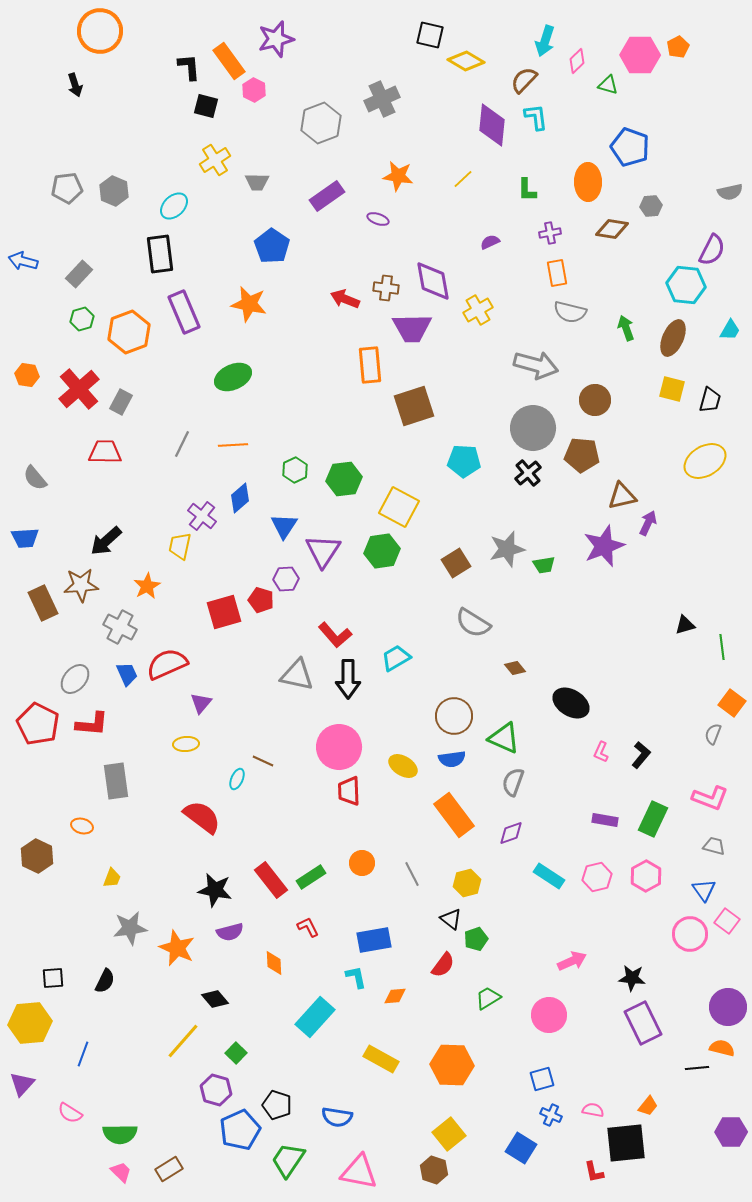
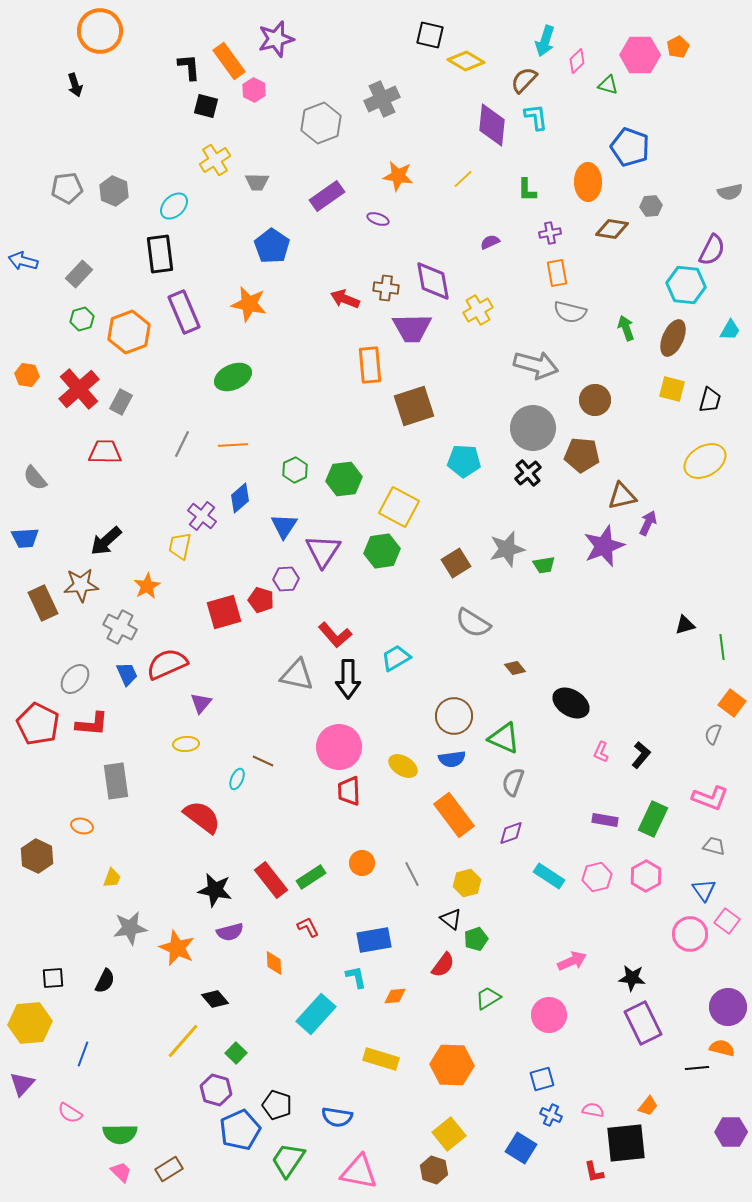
cyan rectangle at (315, 1017): moved 1 px right, 3 px up
yellow rectangle at (381, 1059): rotated 12 degrees counterclockwise
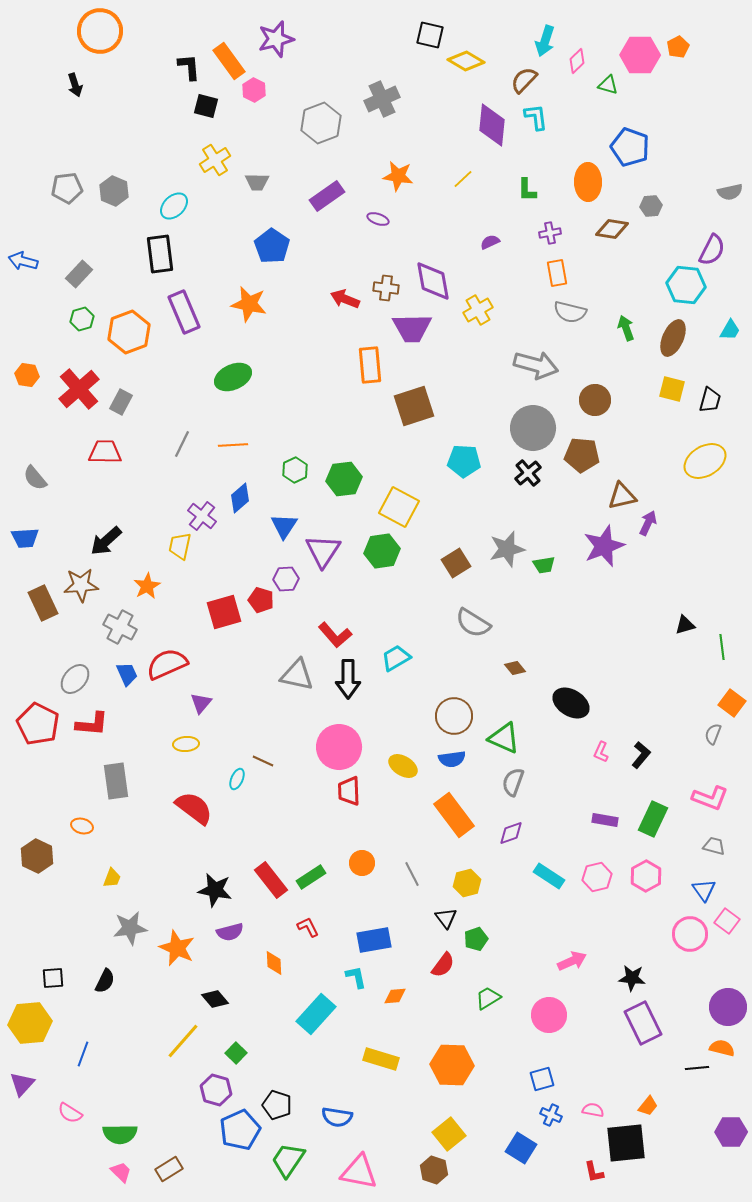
red semicircle at (202, 817): moved 8 px left, 9 px up
black triangle at (451, 919): moved 5 px left, 1 px up; rotated 15 degrees clockwise
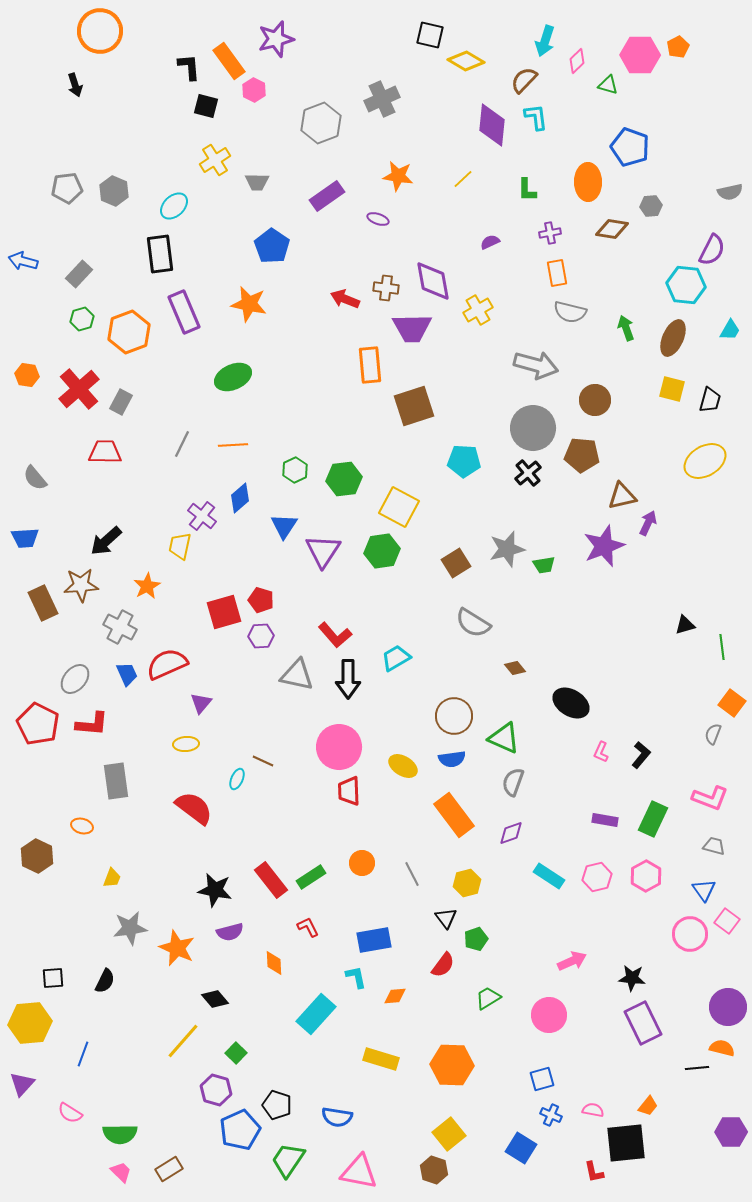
purple hexagon at (286, 579): moved 25 px left, 57 px down
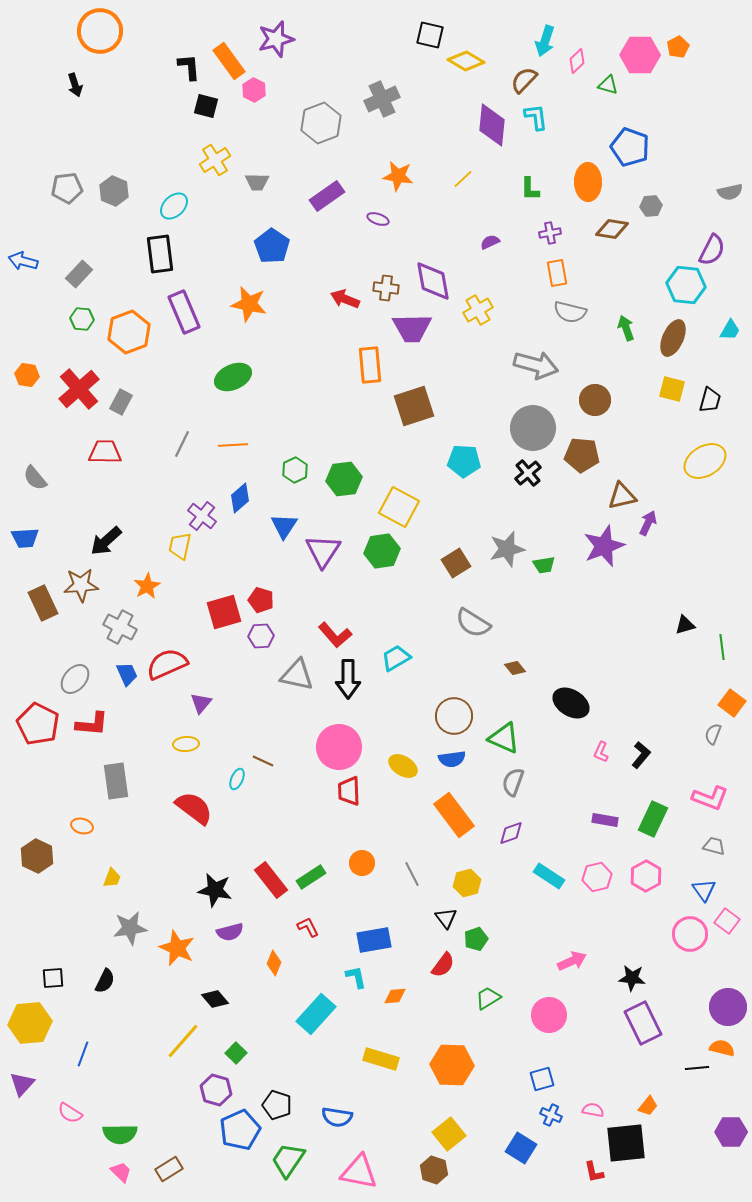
green L-shape at (527, 190): moved 3 px right, 1 px up
green hexagon at (82, 319): rotated 20 degrees clockwise
orange diamond at (274, 963): rotated 25 degrees clockwise
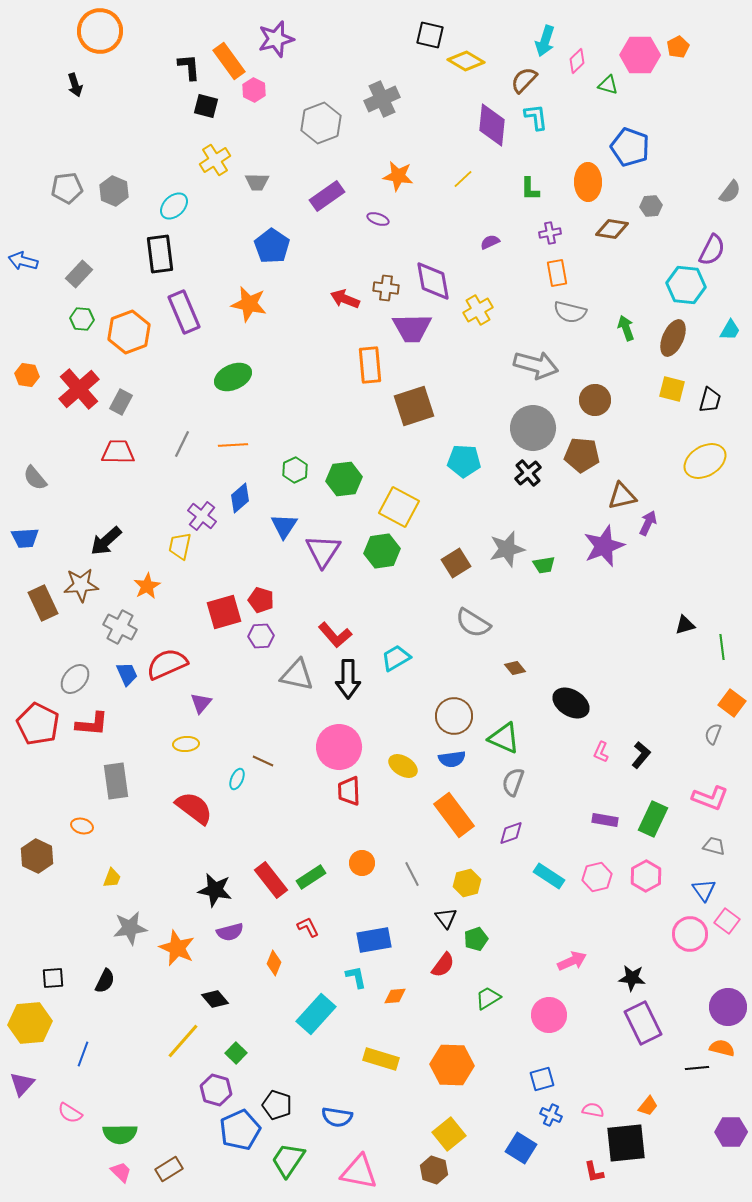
gray semicircle at (730, 192): rotated 40 degrees counterclockwise
red trapezoid at (105, 452): moved 13 px right
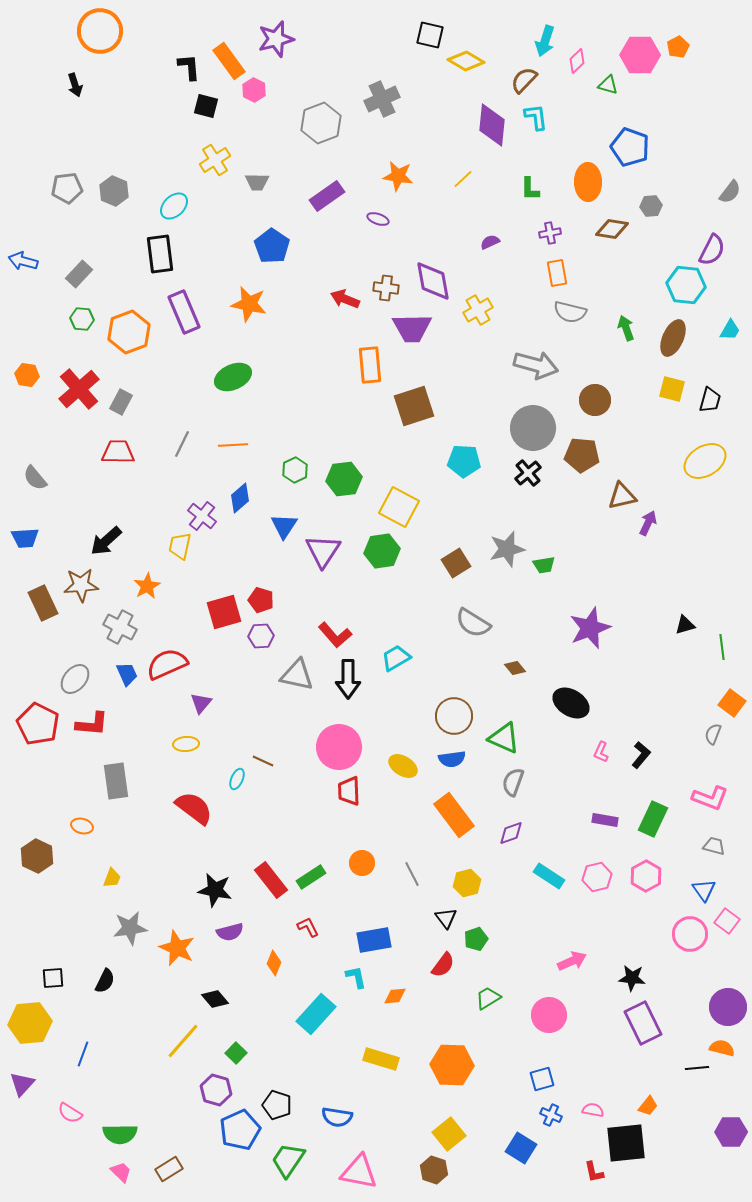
purple star at (604, 546): moved 14 px left, 82 px down
